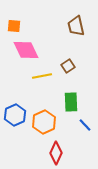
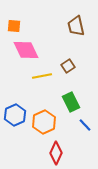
green rectangle: rotated 24 degrees counterclockwise
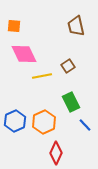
pink diamond: moved 2 px left, 4 px down
blue hexagon: moved 6 px down
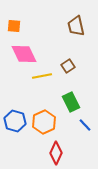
blue hexagon: rotated 20 degrees counterclockwise
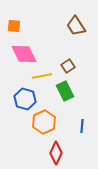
brown trapezoid: rotated 20 degrees counterclockwise
green rectangle: moved 6 px left, 11 px up
blue hexagon: moved 10 px right, 22 px up
blue line: moved 3 px left, 1 px down; rotated 48 degrees clockwise
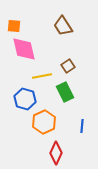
brown trapezoid: moved 13 px left
pink diamond: moved 5 px up; rotated 12 degrees clockwise
green rectangle: moved 1 px down
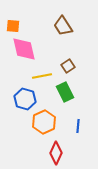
orange square: moved 1 px left
blue line: moved 4 px left
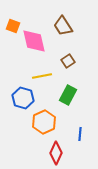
orange square: rotated 16 degrees clockwise
pink diamond: moved 10 px right, 8 px up
brown square: moved 5 px up
green rectangle: moved 3 px right, 3 px down; rotated 54 degrees clockwise
blue hexagon: moved 2 px left, 1 px up
blue line: moved 2 px right, 8 px down
